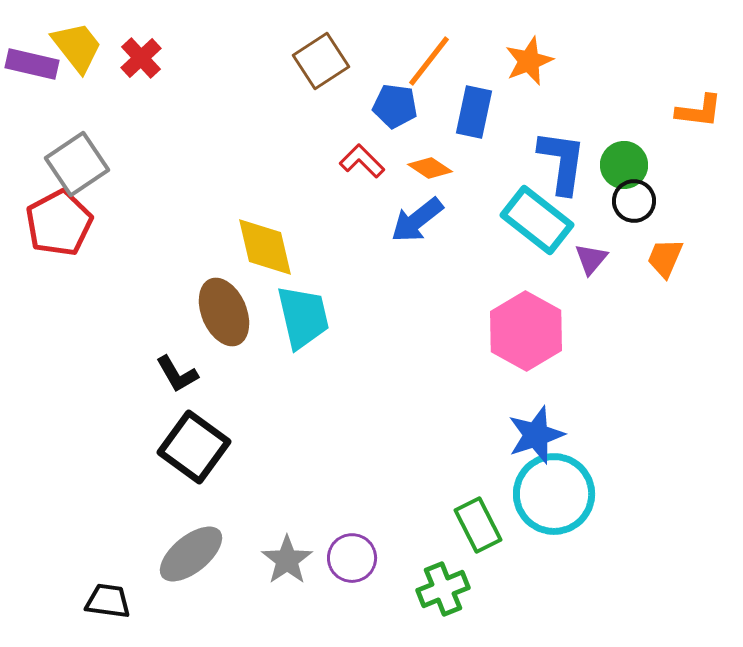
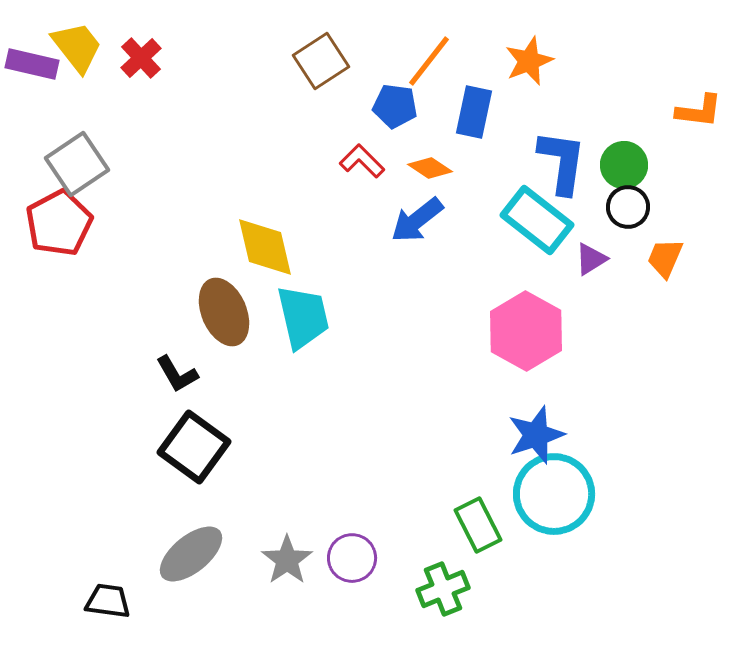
black circle: moved 6 px left, 6 px down
purple triangle: rotated 18 degrees clockwise
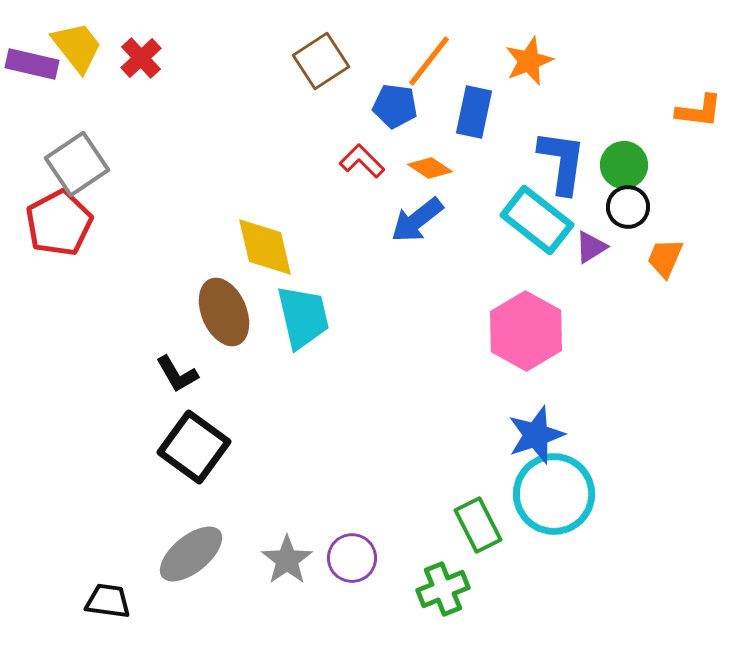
purple triangle: moved 12 px up
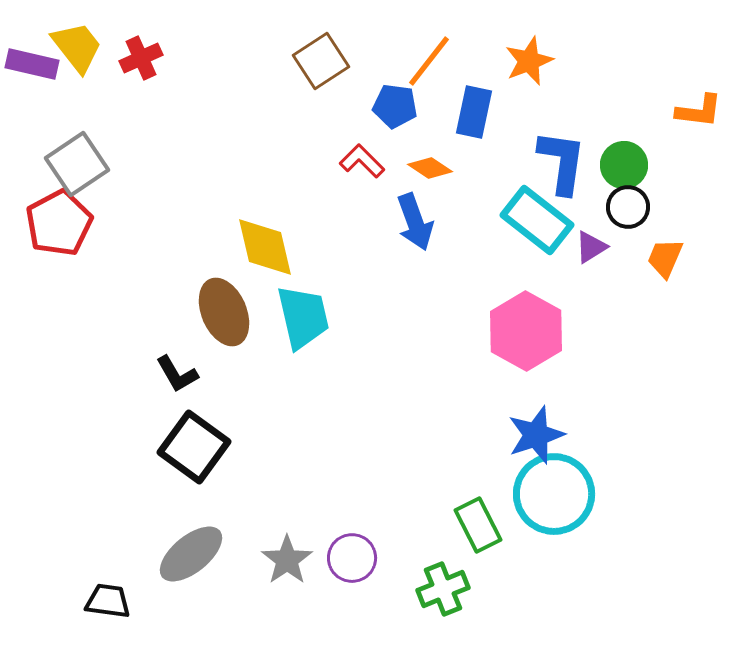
red cross: rotated 18 degrees clockwise
blue arrow: moved 2 px left, 2 px down; rotated 72 degrees counterclockwise
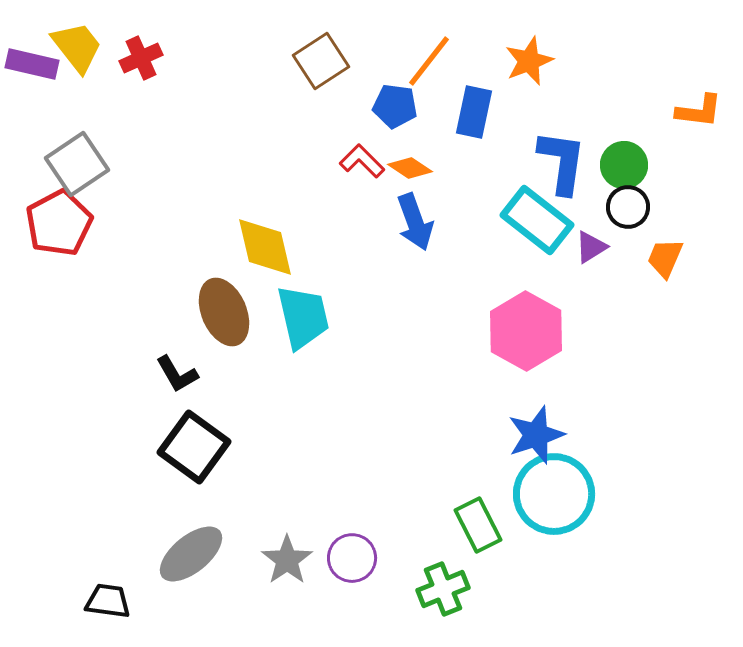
orange diamond: moved 20 px left
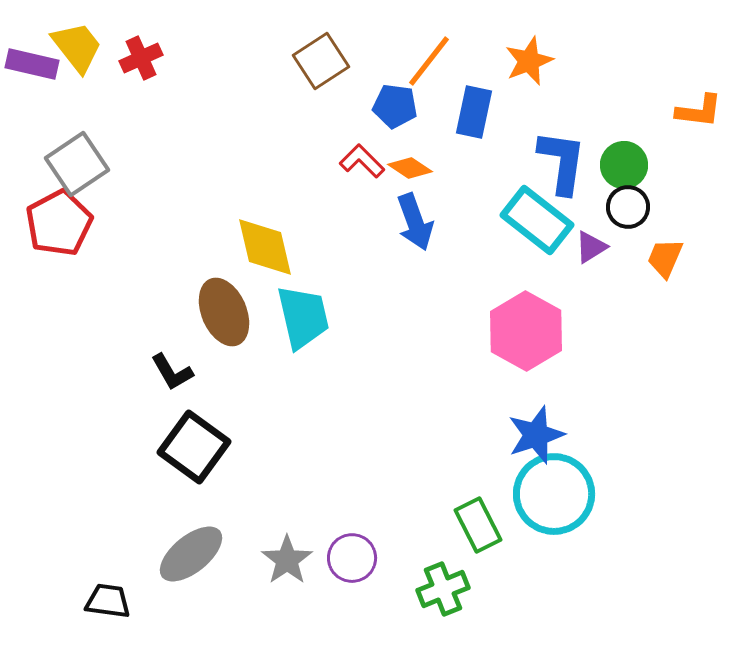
black L-shape: moved 5 px left, 2 px up
